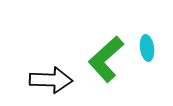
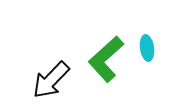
black arrow: rotated 132 degrees clockwise
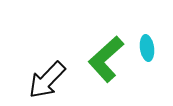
black arrow: moved 4 px left
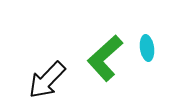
green L-shape: moved 1 px left, 1 px up
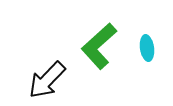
green L-shape: moved 6 px left, 12 px up
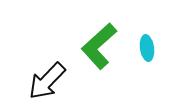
black arrow: moved 1 px down
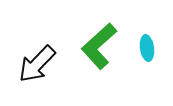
black arrow: moved 10 px left, 17 px up
